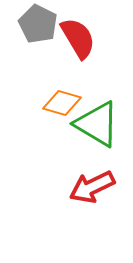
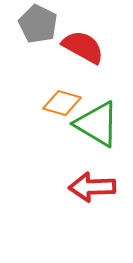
red semicircle: moved 5 px right, 9 px down; rotated 30 degrees counterclockwise
red arrow: rotated 24 degrees clockwise
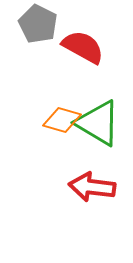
orange diamond: moved 17 px down
green triangle: moved 1 px right, 1 px up
red arrow: rotated 9 degrees clockwise
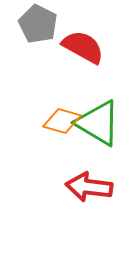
orange diamond: moved 1 px down
red arrow: moved 3 px left
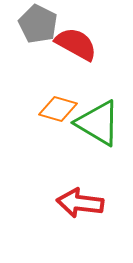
red semicircle: moved 7 px left, 3 px up
orange diamond: moved 4 px left, 12 px up
red arrow: moved 9 px left, 16 px down
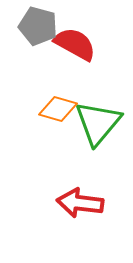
gray pentagon: moved 2 px down; rotated 12 degrees counterclockwise
red semicircle: moved 1 px left
green triangle: rotated 39 degrees clockwise
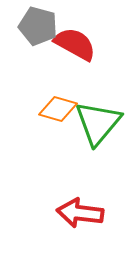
red arrow: moved 10 px down
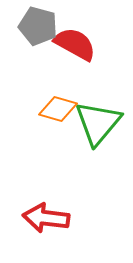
red arrow: moved 34 px left, 5 px down
